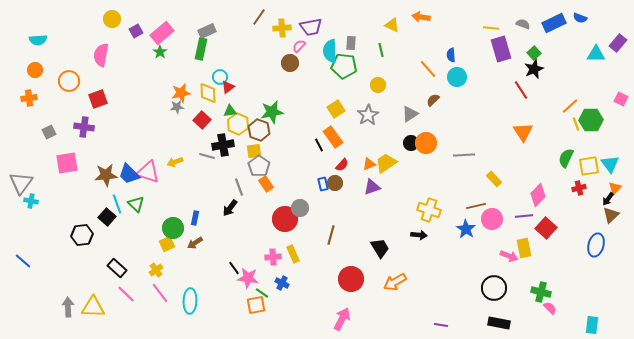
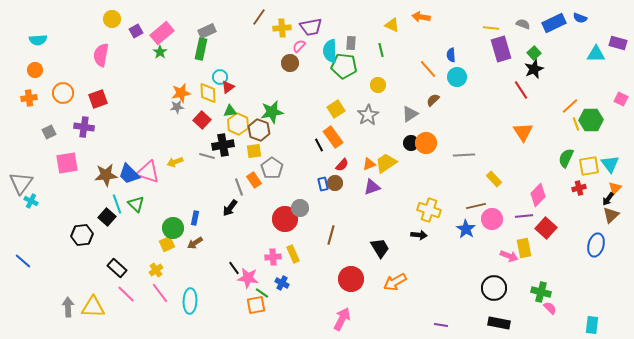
purple rectangle at (618, 43): rotated 66 degrees clockwise
orange circle at (69, 81): moved 6 px left, 12 px down
gray pentagon at (259, 166): moved 13 px right, 2 px down
orange rectangle at (266, 184): moved 12 px left, 4 px up
cyan cross at (31, 201): rotated 16 degrees clockwise
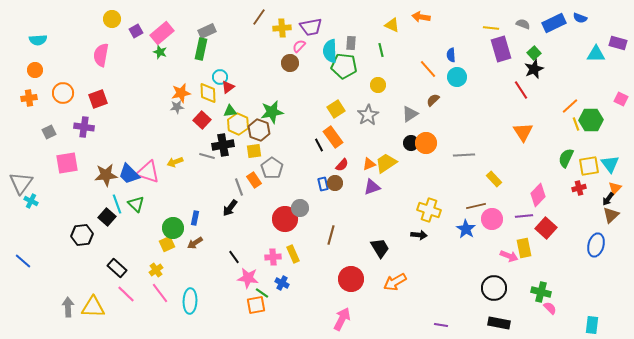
green star at (160, 52): rotated 16 degrees counterclockwise
black line at (234, 268): moved 11 px up
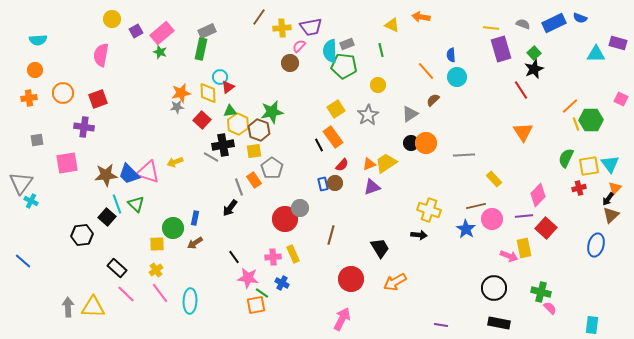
gray rectangle at (351, 43): moved 4 px left, 1 px down; rotated 64 degrees clockwise
orange line at (428, 69): moved 2 px left, 2 px down
gray square at (49, 132): moved 12 px left, 8 px down; rotated 16 degrees clockwise
gray line at (207, 156): moved 4 px right, 1 px down; rotated 14 degrees clockwise
yellow square at (167, 244): moved 10 px left; rotated 21 degrees clockwise
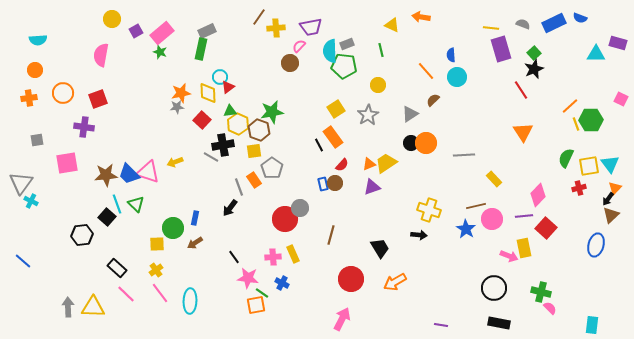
yellow cross at (282, 28): moved 6 px left
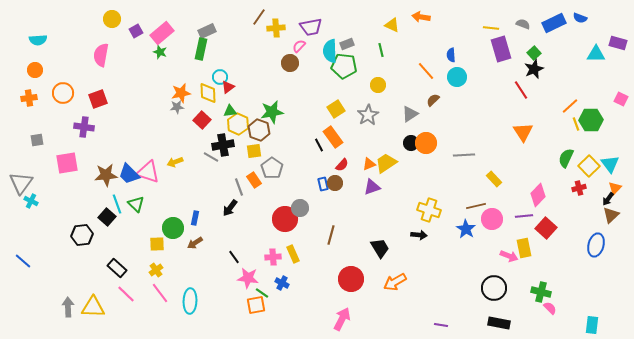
yellow square at (589, 166): rotated 35 degrees counterclockwise
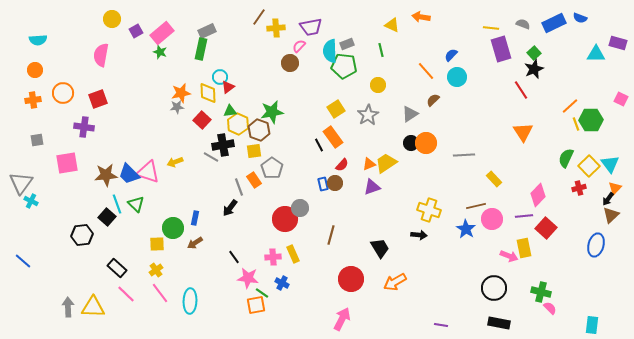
blue semicircle at (451, 55): rotated 48 degrees clockwise
orange cross at (29, 98): moved 4 px right, 2 px down
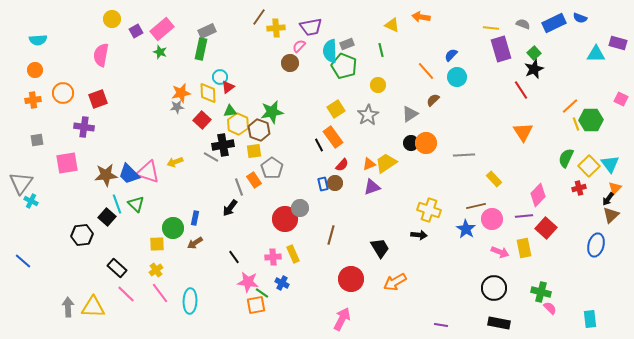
pink rectangle at (162, 33): moved 4 px up
green pentagon at (344, 66): rotated 15 degrees clockwise
pink arrow at (509, 256): moved 9 px left, 4 px up
pink star at (248, 278): moved 4 px down
cyan rectangle at (592, 325): moved 2 px left, 6 px up; rotated 12 degrees counterclockwise
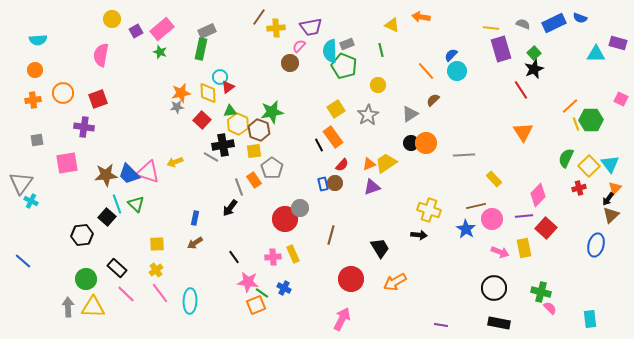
cyan circle at (457, 77): moved 6 px up
green circle at (173, 228): moved 87 px left, 51 px down
blue cross at (282, 283): moved 2 px right, 5 px down
orange square at (256, 305): rotated 12 degrees counterclockwise
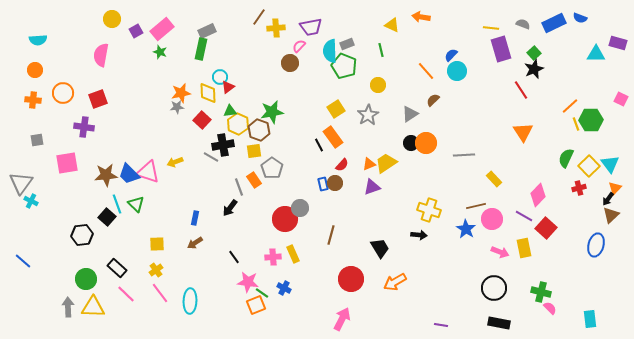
orange cross at (33, 100): rotated 14 degrees clockwise
purple line at (524, 216): rotated 36 degrees clockwise
